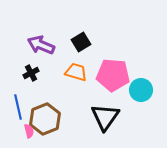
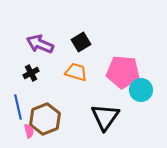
purple arrow: moved 1 px left, 1 px up
pink pentagon: moved 10 px right, 3 px up
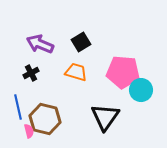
brown hexagon: rotated 24 degrees counterclockwise
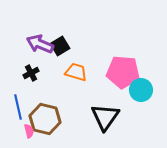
black square: moved 21 px left, 4 px down
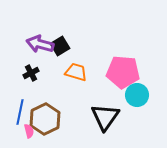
purple arrow: rotated 8 degrees counterclockwise
cyan circle: moved 4 px left, 5 px down
blue line: moved 2 px right, 5 px down; rotated 25 degrees clockwise
brown hexagon: rotated 20 degrees clockwise
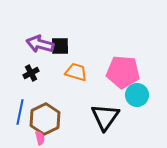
black square: rotated 30 degrees clockwise
pink semicircle: moved 11 px right, 7 px down
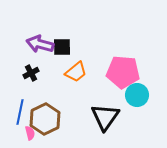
black square: moved 2 px right, 1 px down
orange trapezoid: rotated 125 degrees clockwise
pink semicircle: moved 10 px left, 5 px up
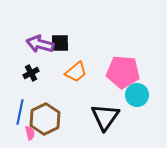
black square: moved 2 px left, 4 px up
